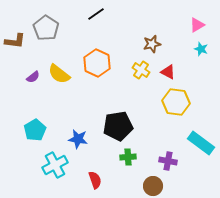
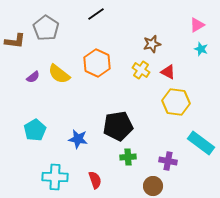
cyan cross: moved 12 px down; rotated 30 degrees clockwise
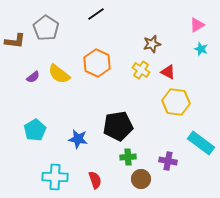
brown circle: moved 12 px left, 7 px up
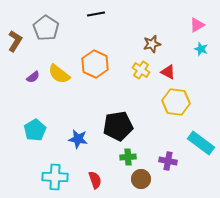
black line: rotated 24 degrees clockwise
brown L-shape: rotated 65 degrees counterclockwise
orange hexagon: moved 2 px left, 1 px down
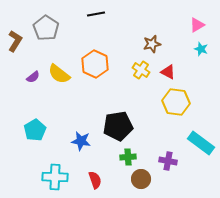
blue star: moved 3 px right, 2 px down
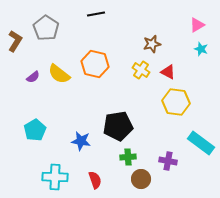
orange hexagon: rotated 12 degrees counterclockwise
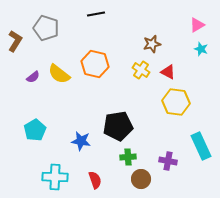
gray pentagon: rotated 15 degrees counterclockwise
cyan rectangle: moved 3 px down; rotated 28 degrees clockwise
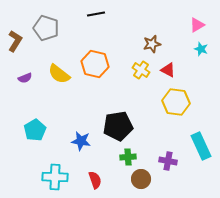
red triangle: moved 2 px up
purple semicircle: moved 8 px left, 1 px down; rotated 16 degrees clockwise
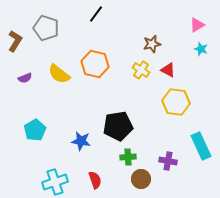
black line: rotated 42 degrees counterclockwise
cyan cross: moved 5 px down; rotated 20 degrees counterclockwise
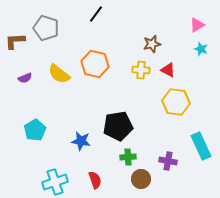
brown L-shape: rotated 125 degrees counterclockwise
yellow cross: rotated 30 degrees counterclockwise
